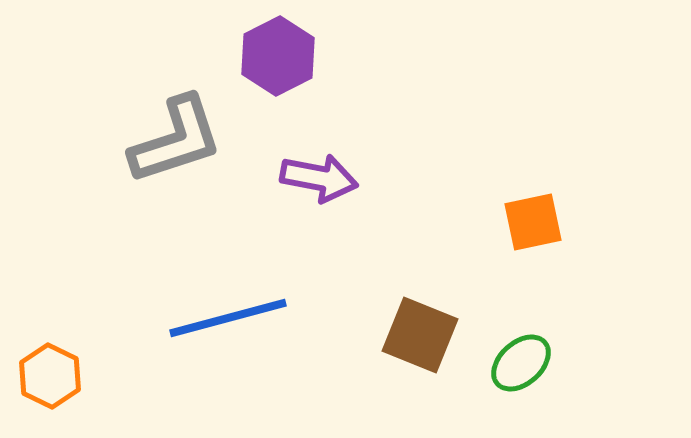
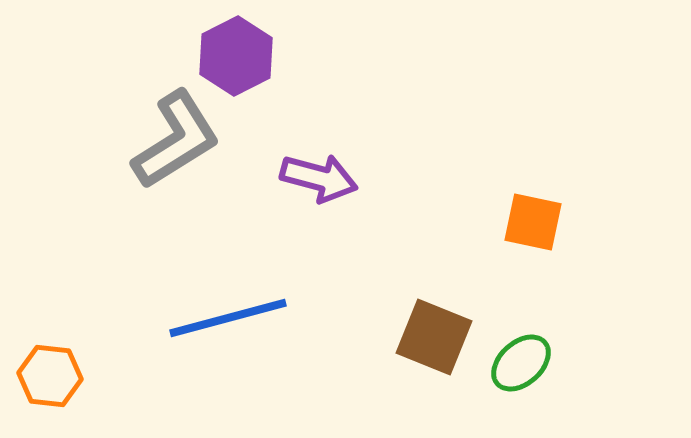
purple hexagon: moved 42 px left
gray L-shape: rotated 14 degrees counterclockwise
purple arrow: rotated 4 degrees clockwise
orange square: rotated 24 degrees clockwise
brown square: moved 14 px right, 2 px down
orange hexagon: rotated 20 degrees counterclockwise
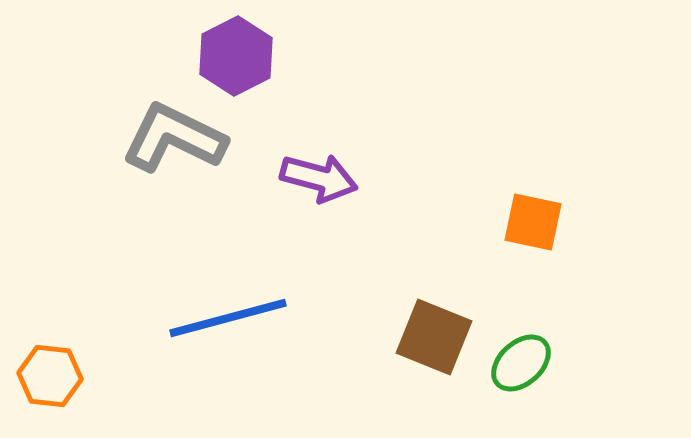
gray L-shape: moved 2 px left, 2 px up; rotated 122 degrees counterclockwise
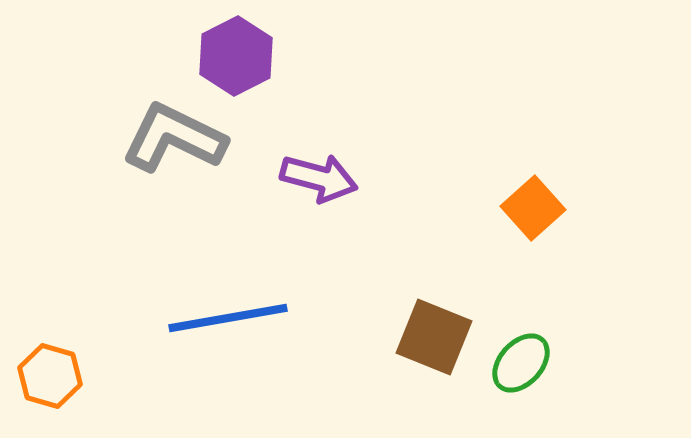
orange square: moved 14 px up; rotated 36 degrees clockwise
blue line: rotated 5 degrees clockwise
green ellipse: rotated 6 degrees counterclockwise
orange hexagon: rotated 10 degrees clockwise
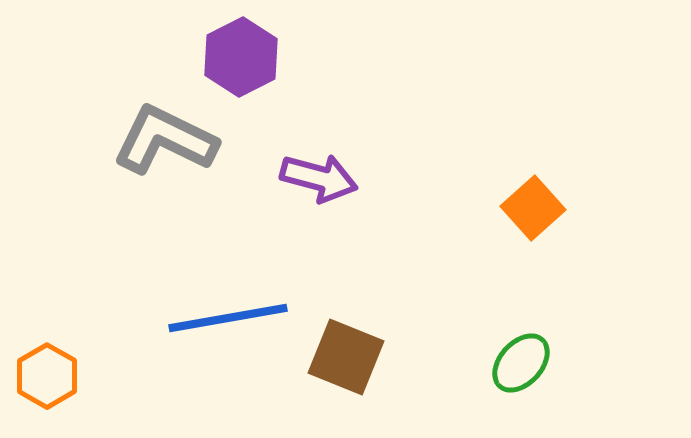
purple hexagon: moved 5 px right, 1 px down
gray L-shape: moved 9 px left, 2 px down
brown square: moved 88 px left, 20 px down
orange hexagon: moved 3 px left; rotated 14 degrees clockwise
